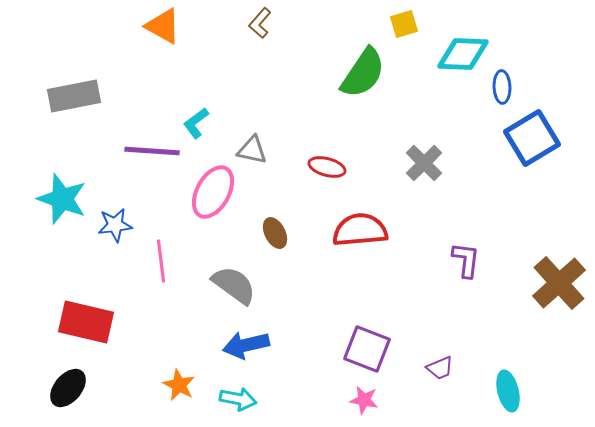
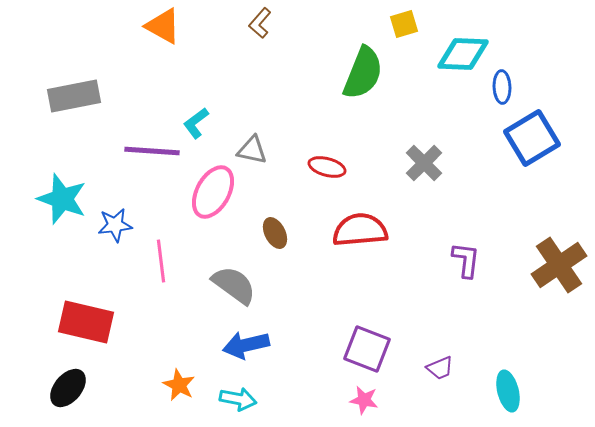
green semicircle: rotated 12 degrees counterclockwise
brown cross: moved 18 px up; rotated 8 degrees clockwise
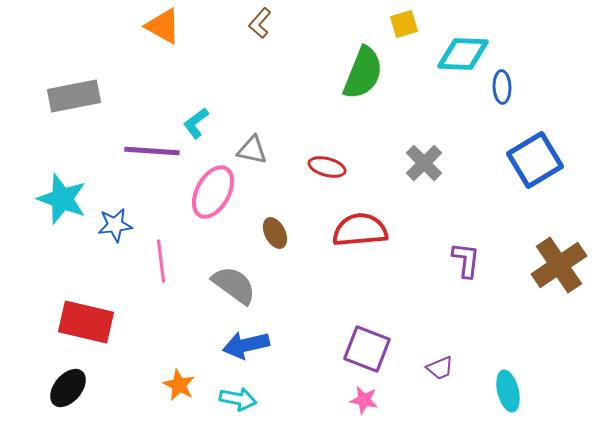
blue square: moved 3 px right, 22 px down
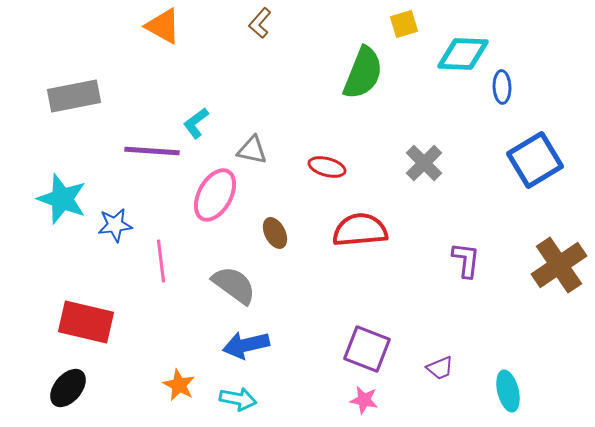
pink ellipse: moved 2 px right, 3 px down
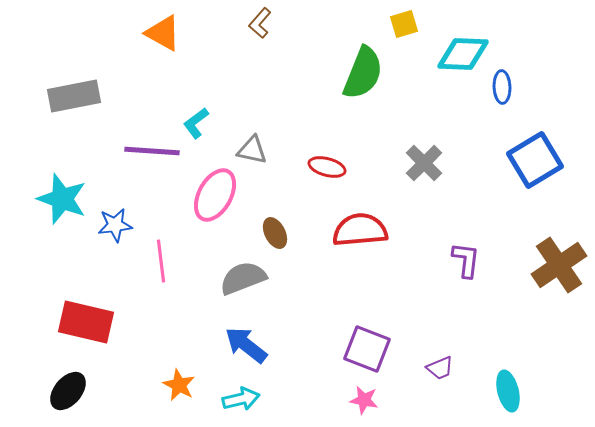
orange triangle: moved 7 px down
gray semicircle: moved 9 px right, 7 px up; rotated 57 degrees counterclockwise
blue arrow: rotated 51 degrees clockwise
black ellipse: moved 3 px down
cyan arrow: moved 3 px right; rotated 24 degrees counterclockwise
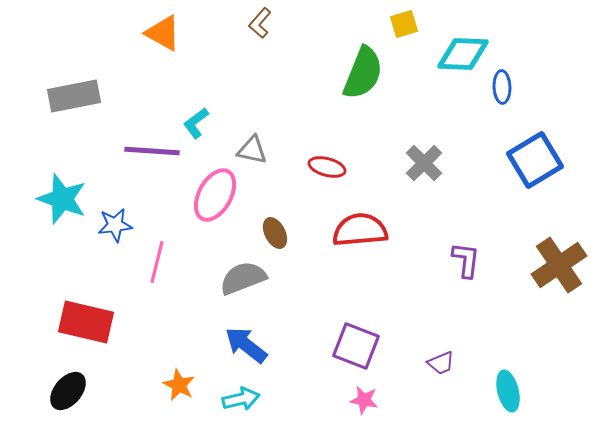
pink line: moved 4 px left, 1 px down; rotated 21 degrees clockwise
purple square: moved 11 px left, 3 px up
purple trapezoid: moved 1 px right, 5 px up
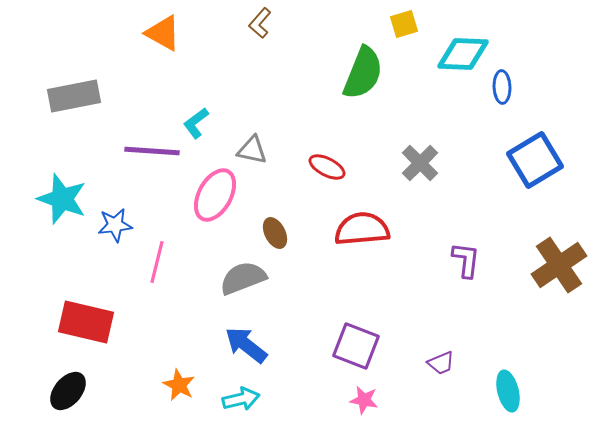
gray cross: moved 4 px left
red ellipse: rotated 12 degrees clockwise
red semicircle: moved 2 px right, 1 px up
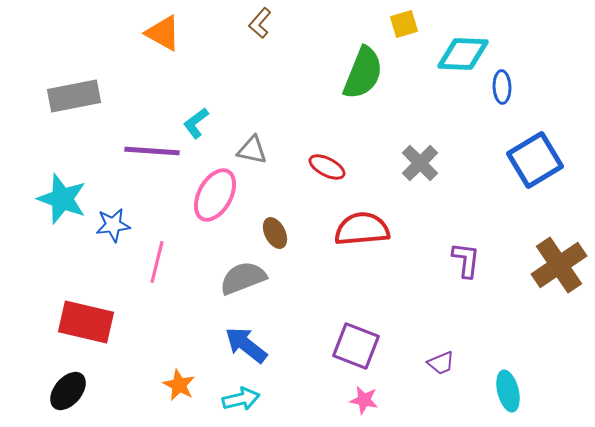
blue star: moved 2 px left
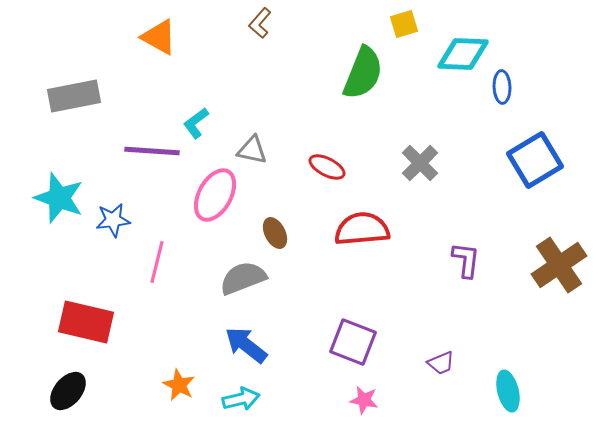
orange triangle: moved 4 px left, 4 px down
cyan star: moved 3 px left, 1 px up
blue star: moved 5 px up
purple square: moved 3 px left, 4 px up
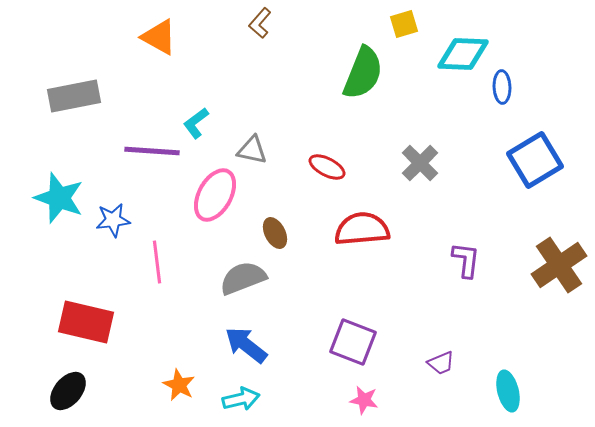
pink line: rotated 21 degrees counterclockwise
